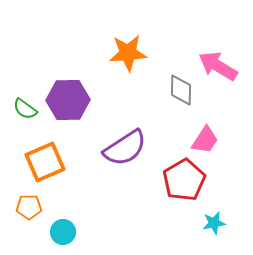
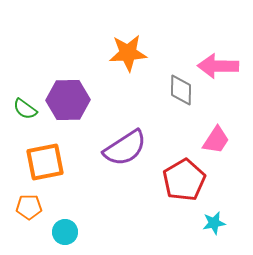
pink arrow: rotated 30 degrees counterclockwise
pink trapezoid: moved 11 px right
orange square: rotated 12 degrees clockwise
cyan circle: moved 2 px right
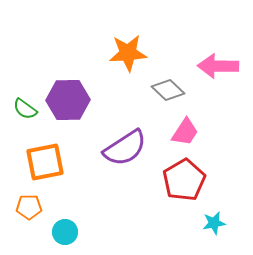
gray diamond: moved 13 px left; rotated 48 degrees counterclockwise
pink trapezoid: moved 31 px left, 8 px up
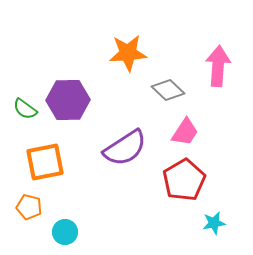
pink arrow: rotated 93 degrees clockwise
orange pentagon: rotated 15 degrees clockwise
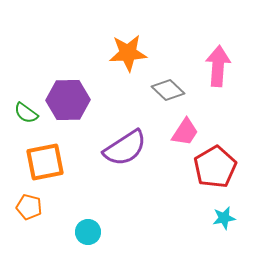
green semicircle: moved 1 px right, 4 px down
red pentagon: moved 31 px right, 13 px up
cyan star: moved 10 px right, 5 px up
cyan circle: moved 23 px right
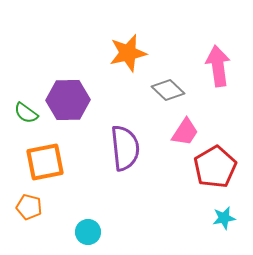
orange star: rotated 9 degrees counterclockwise
pink arrow: rotated 12 degrees counterclockwise
purple semicircle: rotated 63 degrees counterclockwise
